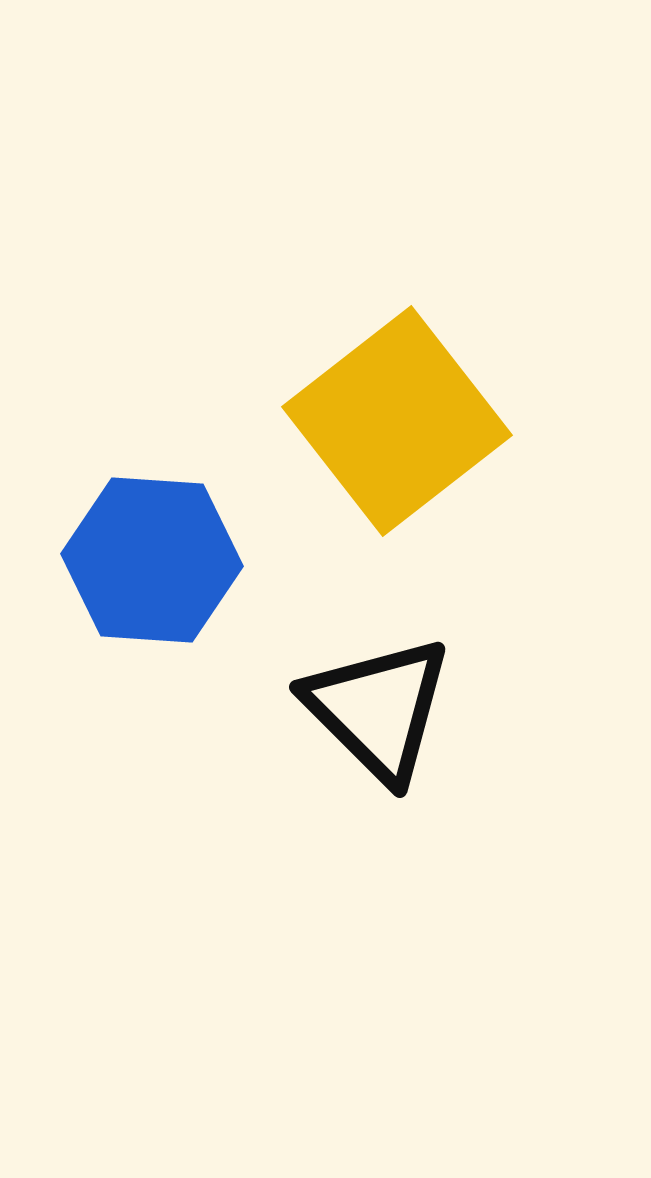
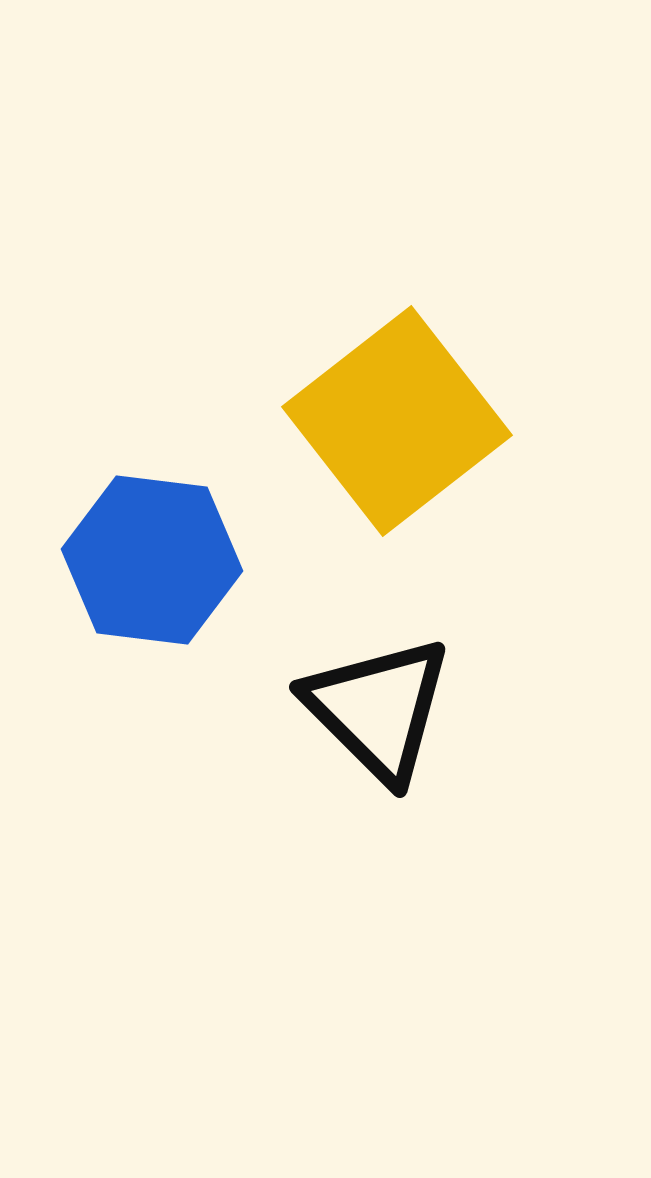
blue hexagon: rotated 3 degrees clockwise
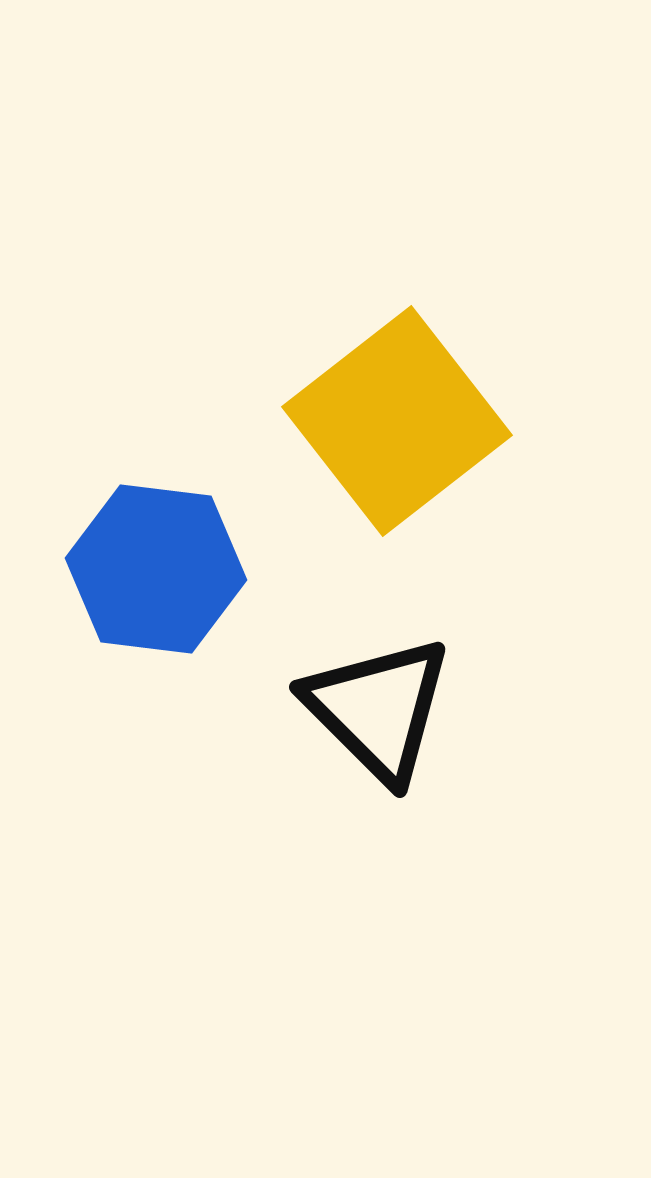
blue hexagon: moved 4 px right, 9 px down
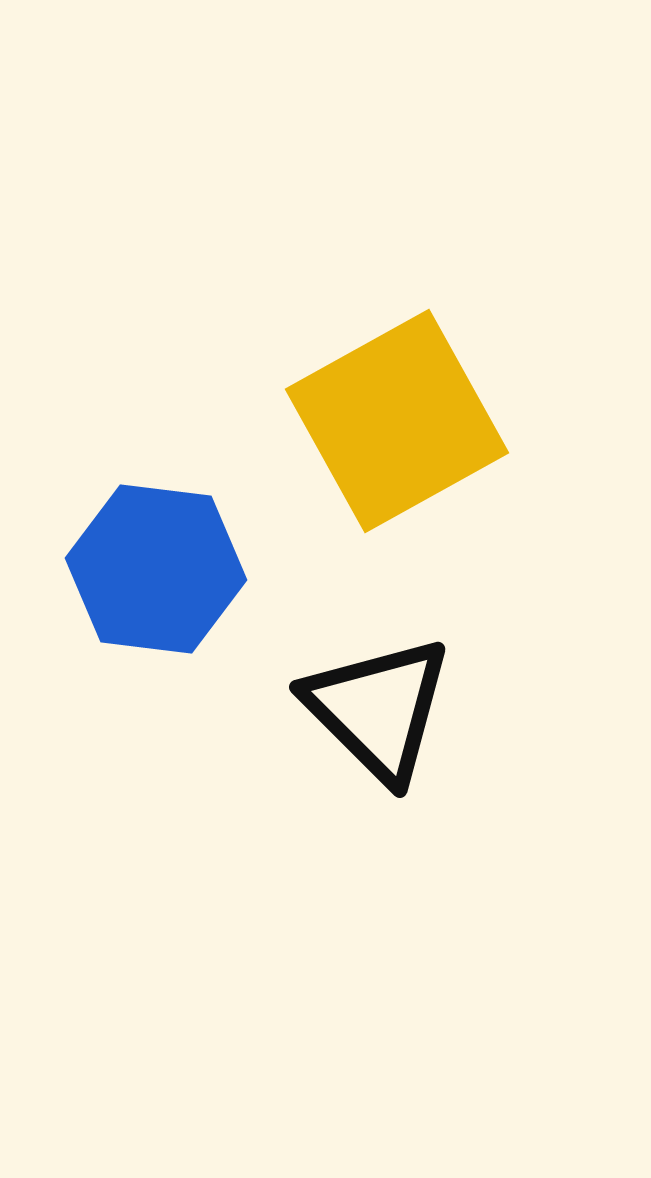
yellow square: rotated 9 degrees clockwise
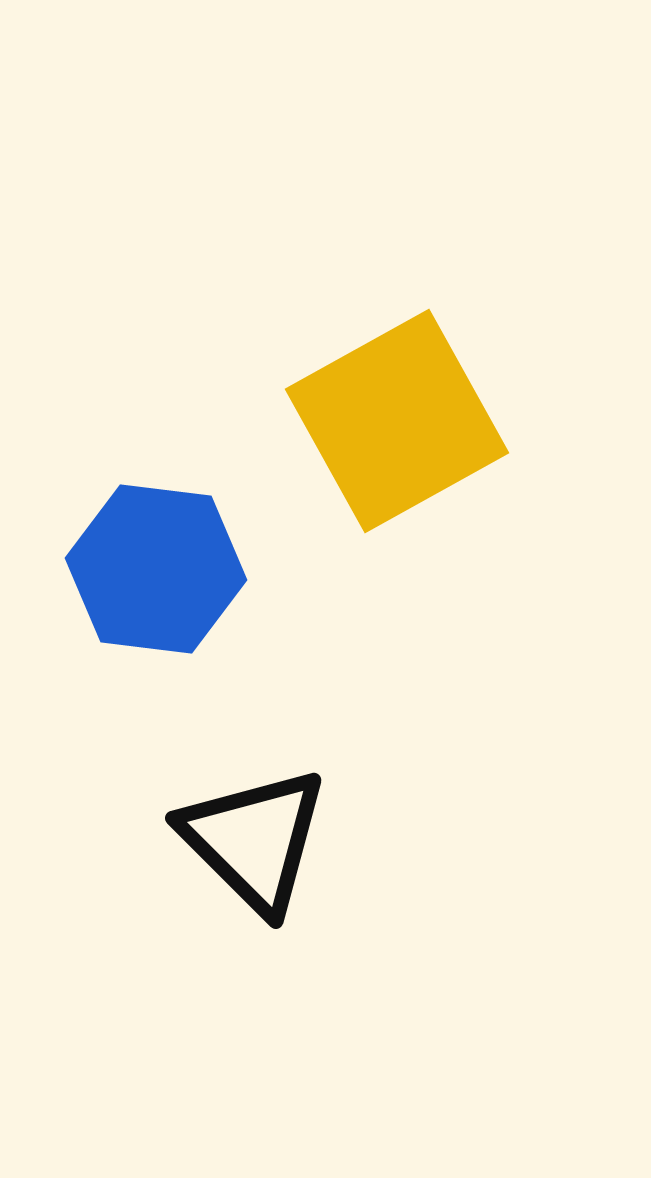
black triangle: moved 124 px left, 131 px down
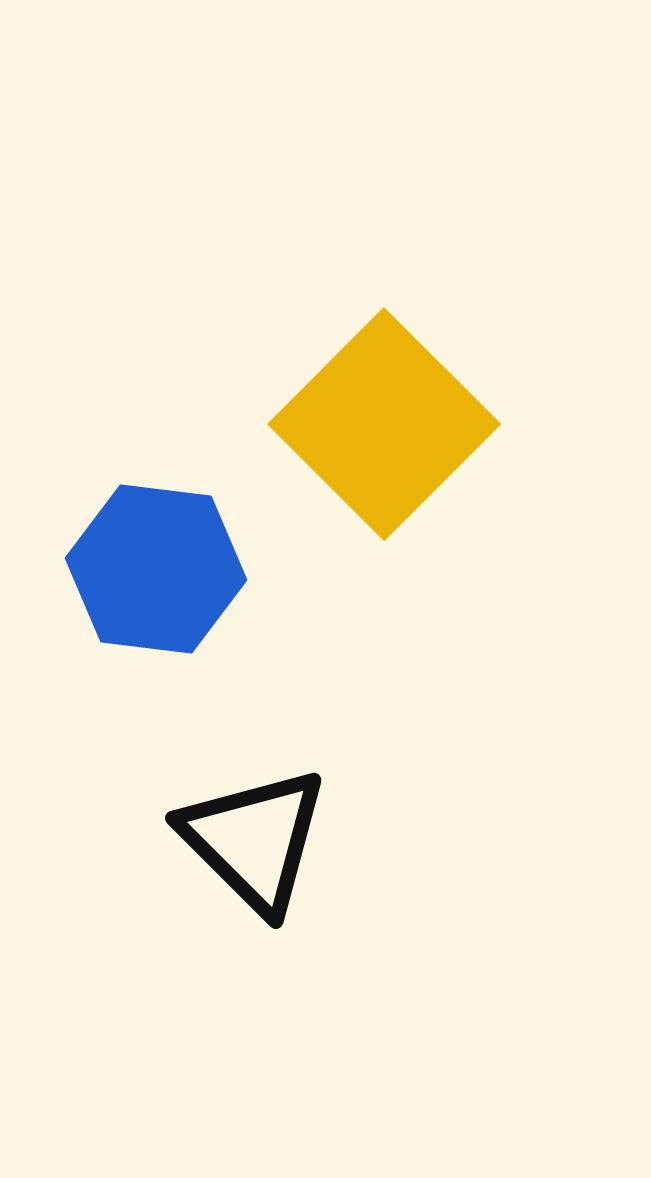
yellow square: moved 13 px left, 3 px down; rotated 16 degrees counterclockwise
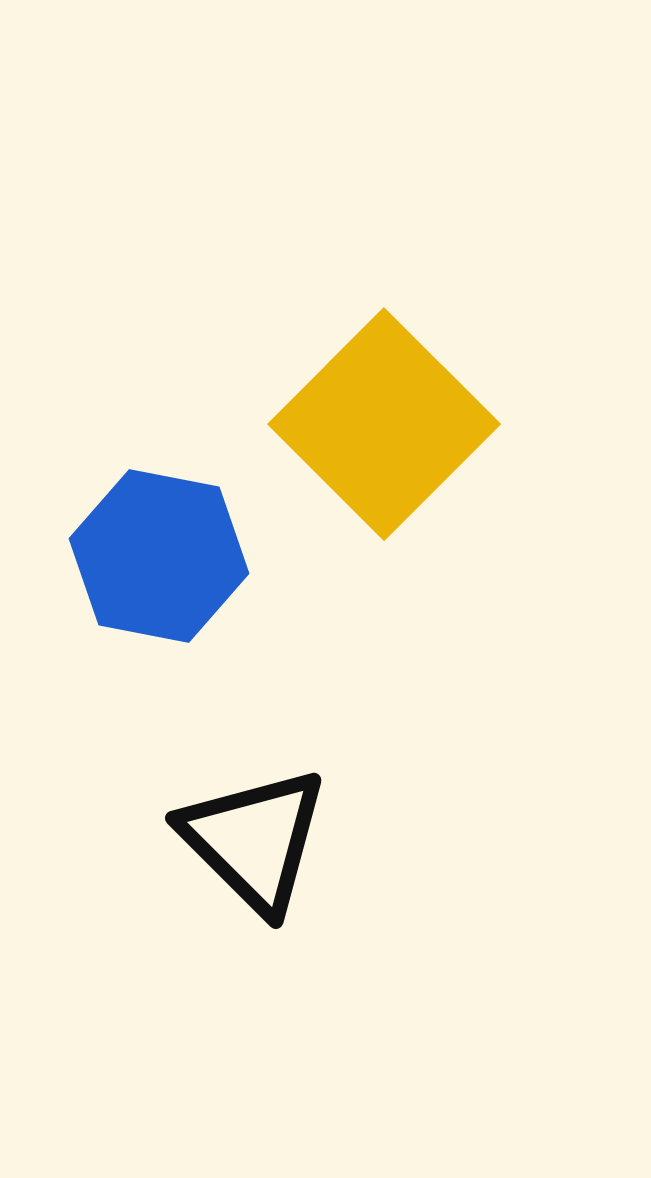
blue hexagon: moved 3 px right, 13 px up; rotated 4 degrees clockwise
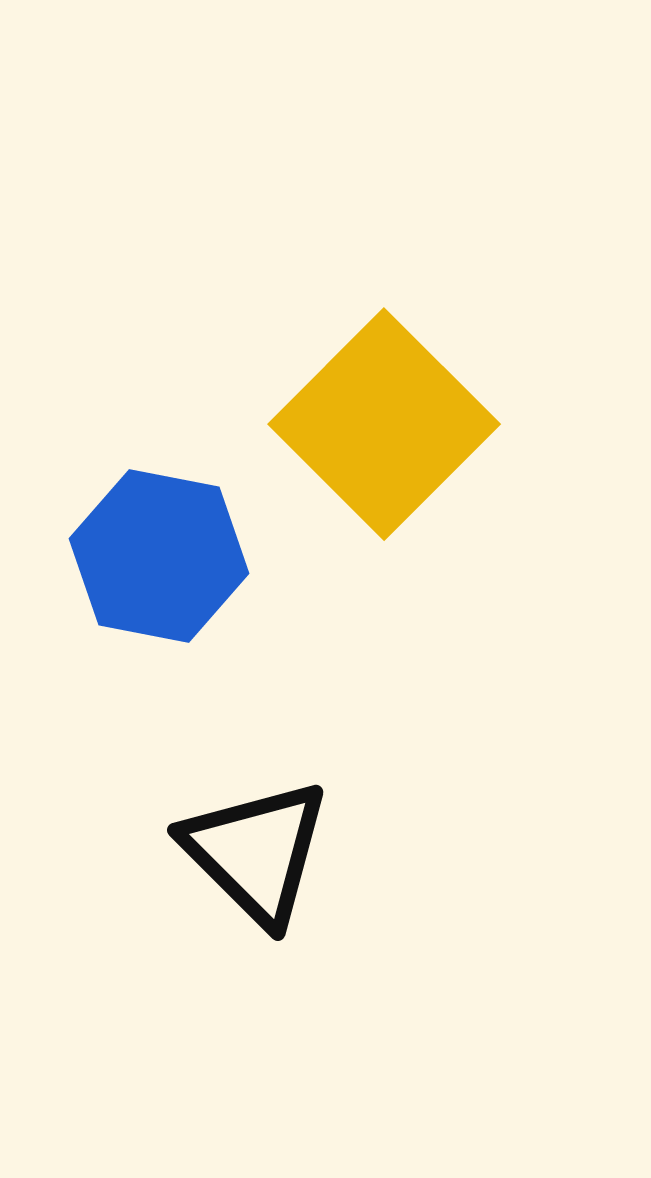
black triangle: moved 2 px right, 12 px down
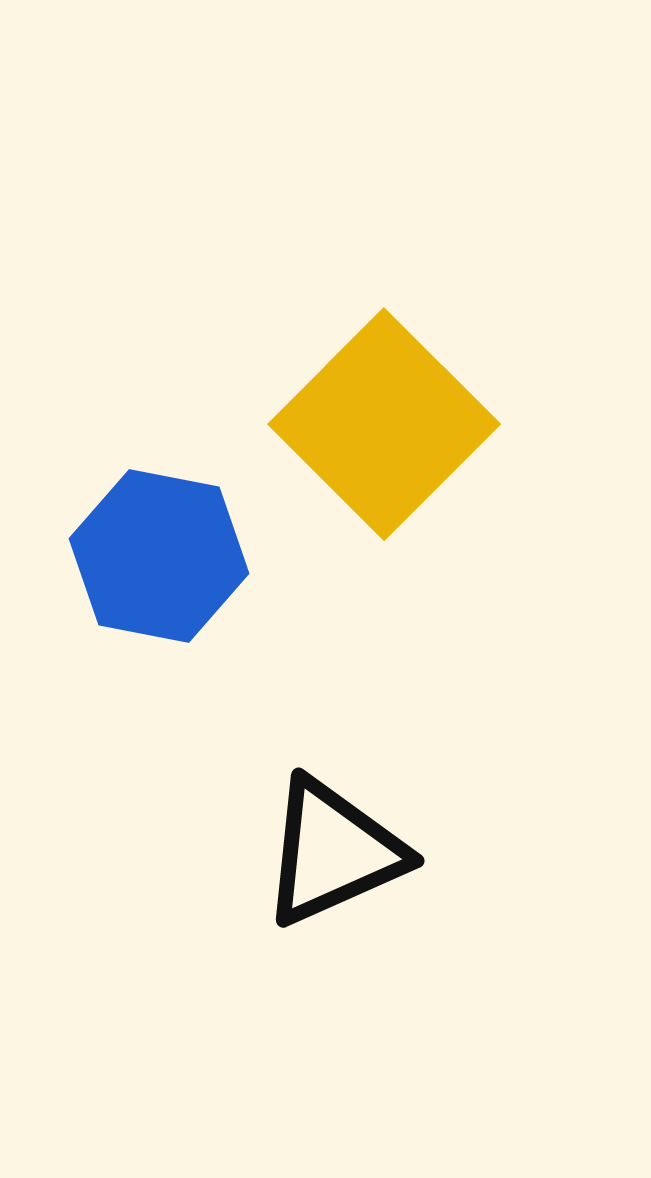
black triangle: moved 77 px right; rotated 51 degrees clockwise
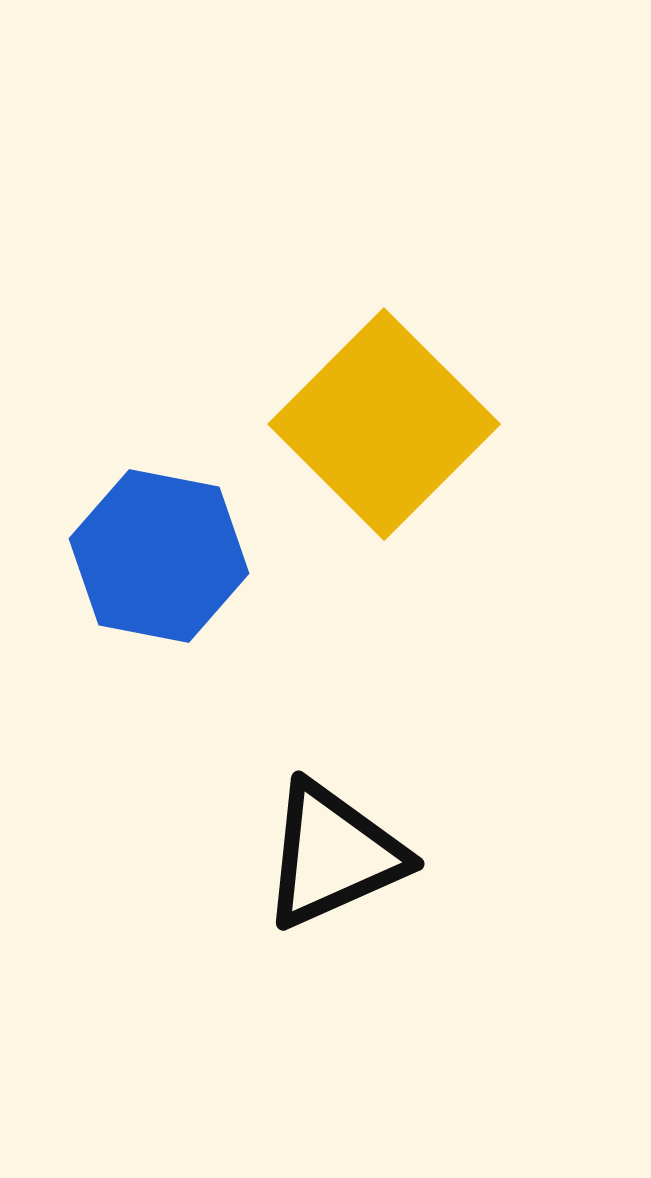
black triangle: moved 3 px down
